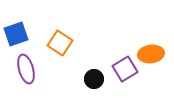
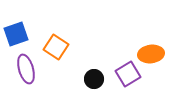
orange square: moved 4 px left, 4 px down
purple square: moved 3 px right, 5 px down
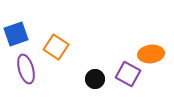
purple square: rotated 30 degrees counterclockwise
black circle: moved 1 px right
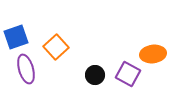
blue square: moved 3 px down
orange square: rotated 15 degrees clockwise
orange ellipse: moved 2 px right
black circle: moved 4 px up
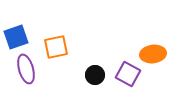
orange square: rotated 30 degrees clockwise
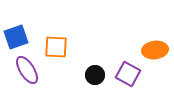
orange square: rotated 15 degrees clockwise
orange ellipse: moved 2 px right, 4 px up
purple ellipse: moved 1 px right, 1 px down; rotated 16 degrees counterclockwise
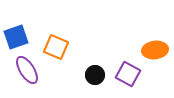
orange square: rotated 20 degrees clockwise
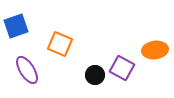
blue square: moved 11 px up
orange square: moved 4 px right, 3 px up
purple square: moved 6 px left, 6 px up
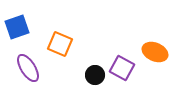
blue square: moved 1 px right, 1 px down
orange ellipse: moved 2 px down; rotated 30 degrees clockwise
purple ellipse: moved 1 px right, 2 px up
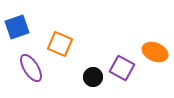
purple ellipse: moved 3 px right
black circle: moved 2 px left, 2 px down
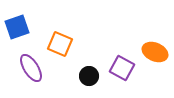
black circle: moved 4 px left, 1 px up
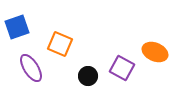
black circle: moved 1 px left
